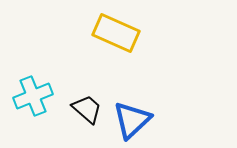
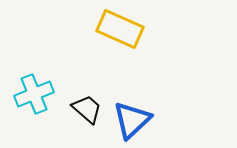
yellow rectangle: moved 4 px right, 4 px up
cyan cross: moved 1 px right, 2 px up
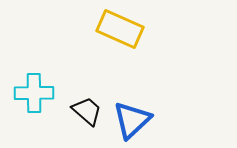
cyan cross: moved 1 px up; rotated 21 degrees clockwise
black trapezoid: moved 2 px down
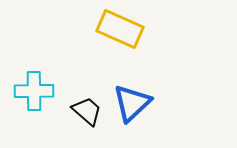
cyan cross: moved 2 px up
blue triangle: moved 17 px up
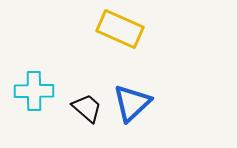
black trapezoid: moved 3 px up
